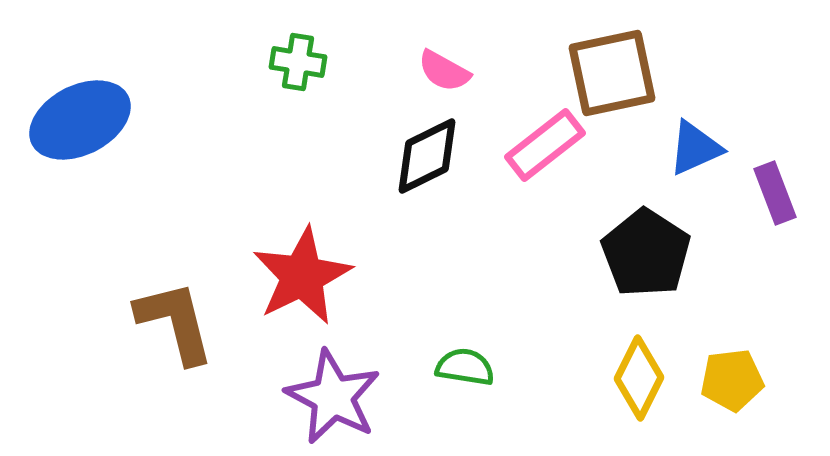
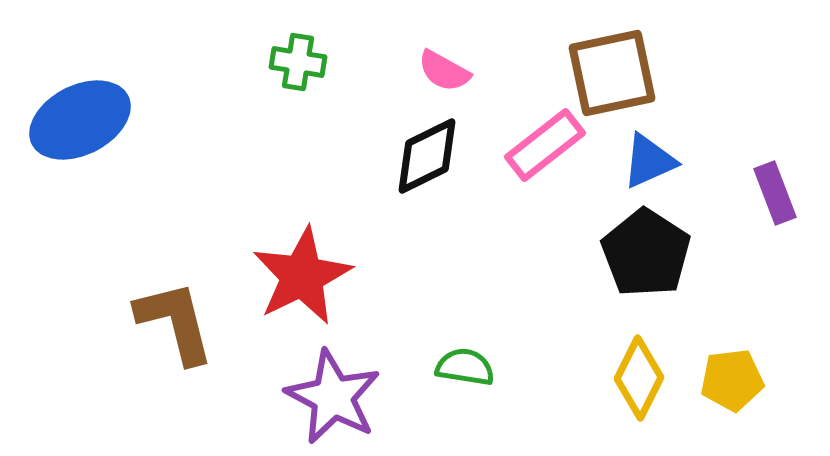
blue triangle: moved 46 px left, 13 px down
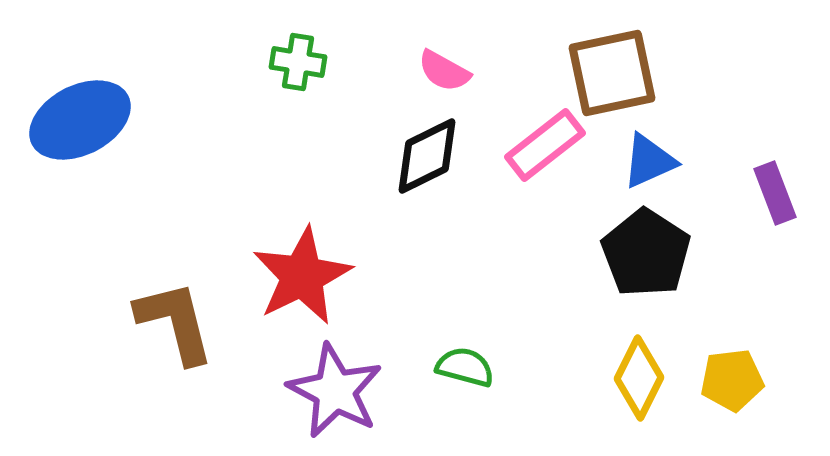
green semicircle: rotated 6 degrees clockwise
purple star: moved 2 px right, 6 px up
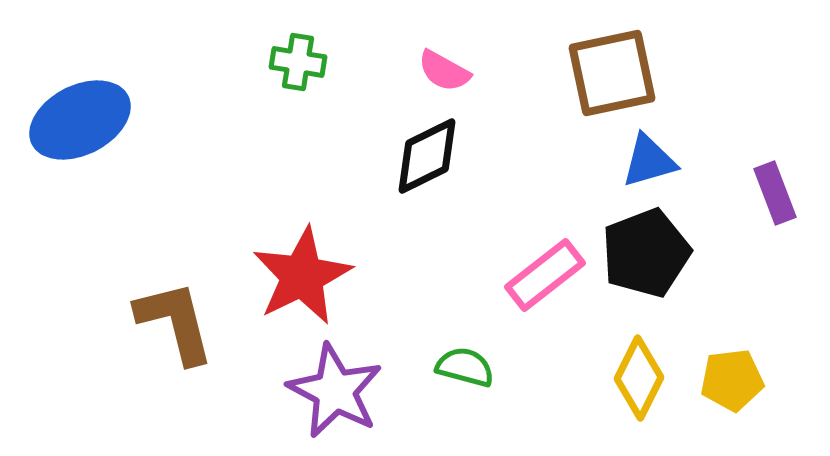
pink rectangle: moved 130 px down
blue triangle: rotated 8 degrees clockwise
black pentagon: rotated 18 degrees clockwise
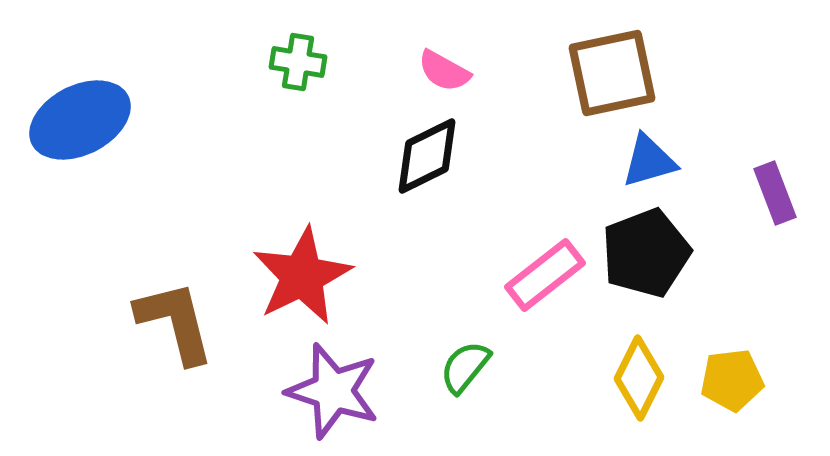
green semicircle: rotated 66 degrees counterclockwise
purple star: moved 2 px left; rotated 10 degrees counterclockwise
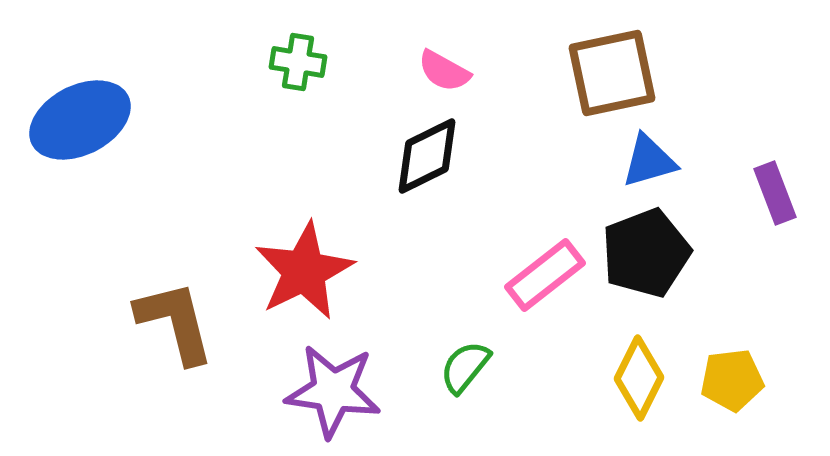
red star: moved 2 px right, 5 px up
purple star: rotated 10 degrees counterclockwise
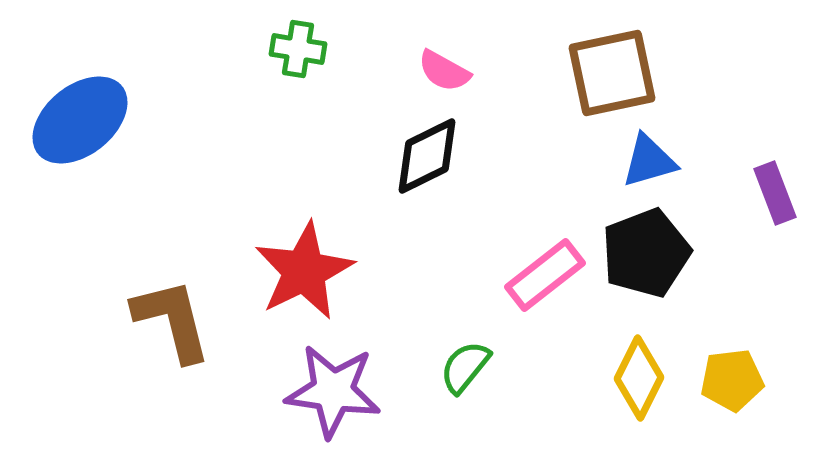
green cross: moved 13 px up
blue ellipse: rotated 12 degrees counterclockwise
brown L-shape: moved 3 px left, 2 px up
